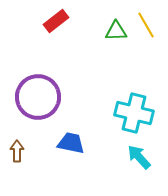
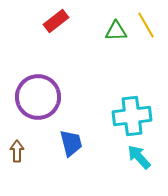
cyan cross: moved 2 px left, 3 px down; rotated 21 degrees counterclockwise
blue trapezoid: rotated 64 degrees clockwise
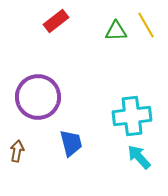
brown arrow: rotated 10 degrees clockwise
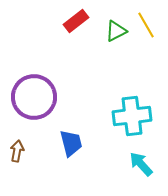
red rectangle: moved 20 px right
green triangle: rotated 25 degrees counterclockwise
purple circle: moved 4 px left
cyan arrow: moved 2 px right, 7 px down
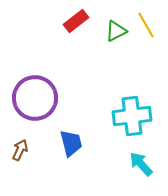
purple circle: moved 1 px right, 1 px down
brown arrow: moved 3 px right, 1 px up; rotated 15 degrees clockwise
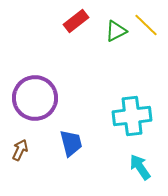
yellow line: rotated 16 degrees counterclockwise
cyan arrow: moved 1 px left, 3 px down; rotated 8 degrees clockwise
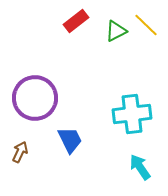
cyan cross: moved 2 px up
blue trapezoid: moved 1 px left, 3 px up; rotated 12 degrees counterclockwise
brown arrow: moved 2 px down
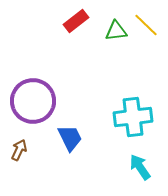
green triangle: rotated 20 degrees clockwise
purple circle: moved 2 px left, 3 px down
cyan cross: moved 1 px right, 3 px down
blue trapezoid: moved 2 px up
brown arrow: moved 1 px left, 2 px up
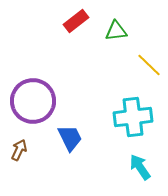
yellow line: moved 3 px right, 40 px down
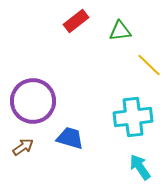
green triangle: moved 4 px right
blue trapezoid: rotated 48 degrees counterclockwise
brown arrow: moved 4 px right, 3 px up; rotated 30 degrees clockwise
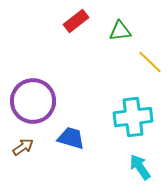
yellow line: moved 1 px right, 3 px up
blue trapezoid: moved 1 px right
